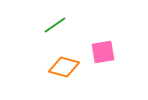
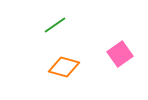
pink square: moved 17 px right, 2 px down; rotated 25 degrees counterclockwise
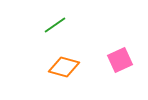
pink square: moved 6 px down; rotated 10 degrees clockwise
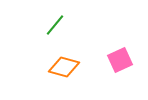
green line: rotated 15 degrees counterclockwise
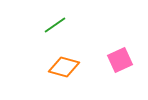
green line: rotated 15 degrees clockwise
